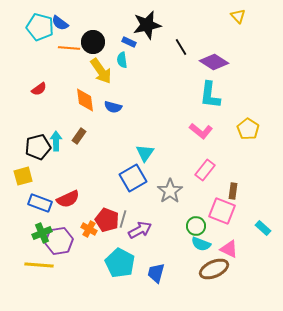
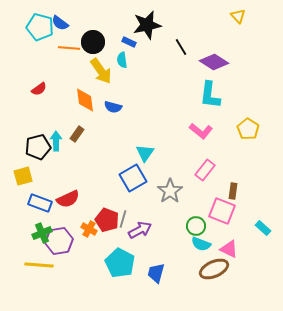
brown rectangle at (79, 136): moved 2 px left, 2 px up
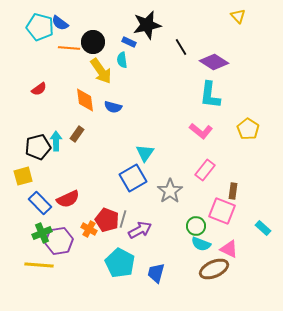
blue rectangle at (40, 203): rotated 25 degrees clockwise
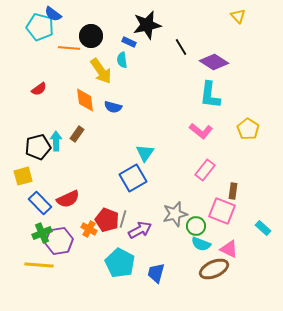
blue semicircle at (60, 23): moved 7 px left, 9 px up
black circle at (93, 42): moved 2 px left, 6 px up
gray star at (170, 191): moved 5 px right, 23 px down; rotated 20 degrees clockwise
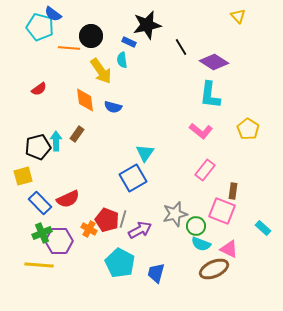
purple hexagon at (59, 241): rotated 8 degrees clockwise
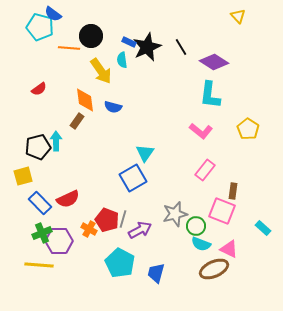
black star at (147, 25): moved 22 px down; rotated 12 degrees counterclockwise
brown rectangle at (77, 134): moved 13 px up
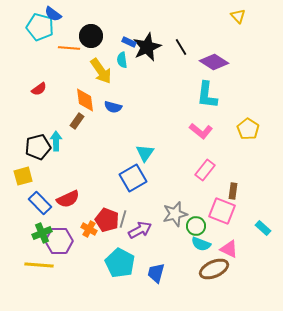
cyan L-shape at (210, 95): moved 3 px left
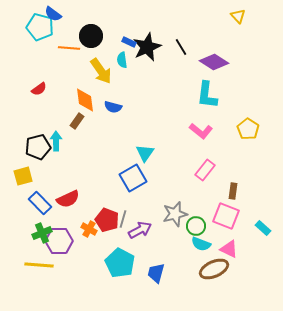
pink square at (222, 211): moved 4 px right, 5 px down
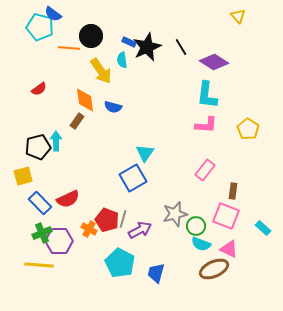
pink L-shape at (201, 131): moved 5 px right, 6 px up; rotated 35 degrees counterclockwise
